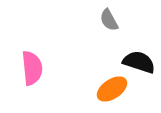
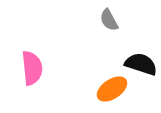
black semicircle: moved 2 px right, 2 px down
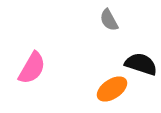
pink semicircle: rotated 36 degrees clockwise
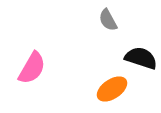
gray semicircle: moved 1 px left
black semicircle: moved 6 px up
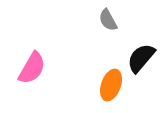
black semicircle: rotated 68 degrees counterclockwise
orange ellipse: moved 1 px left, 4 px up; rotated 36 degrees counterclockwise
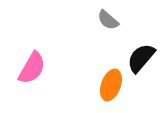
gray semicircle: rotated 20 degrees counterclockwise
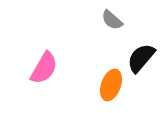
gray semicircle: moved 4 px right
pink semicircle: moved 12 px right
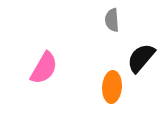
gray semicircle: rotated 45 degrees clockwise
orange ellipse: moved 1 px right, 2 px down; rotated 16 degrees counterclockwise
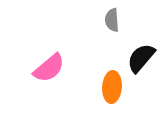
pink semicircle: moved 5 px right; rotated 20 degrees clockwise
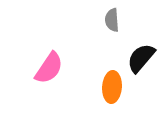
pink semicircle: rotated 16 degrees counterclockwise
